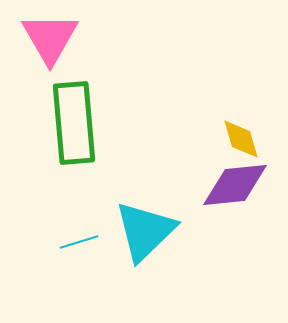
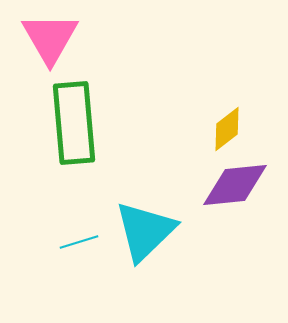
yellow diamond: moved 14 px left, 10 px up; rotated 69 degrees clockwise
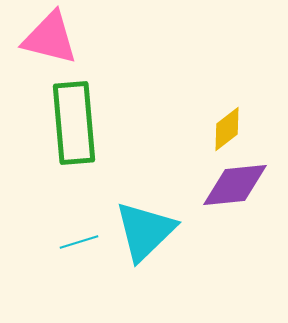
pink triangle: rotated 46 degrees counterclockwise
